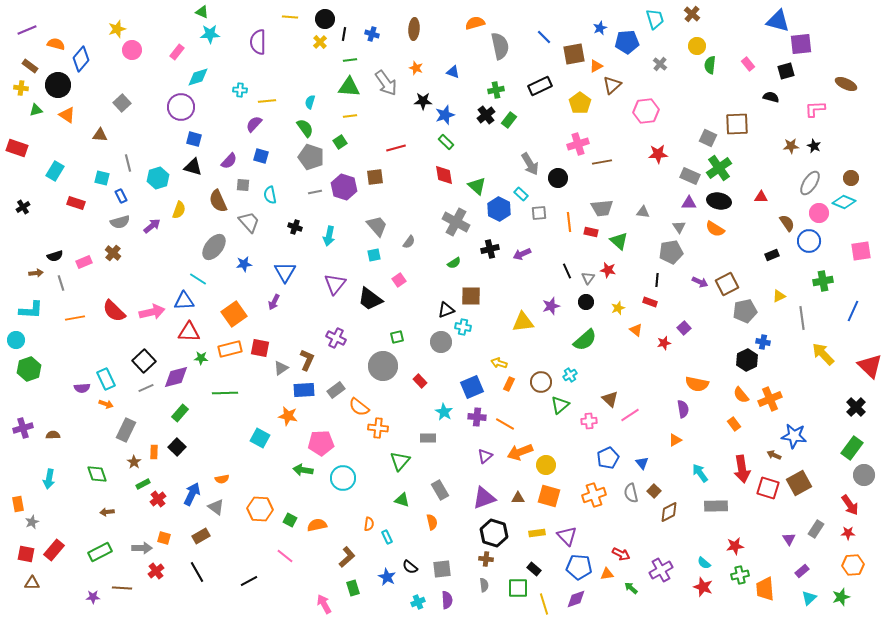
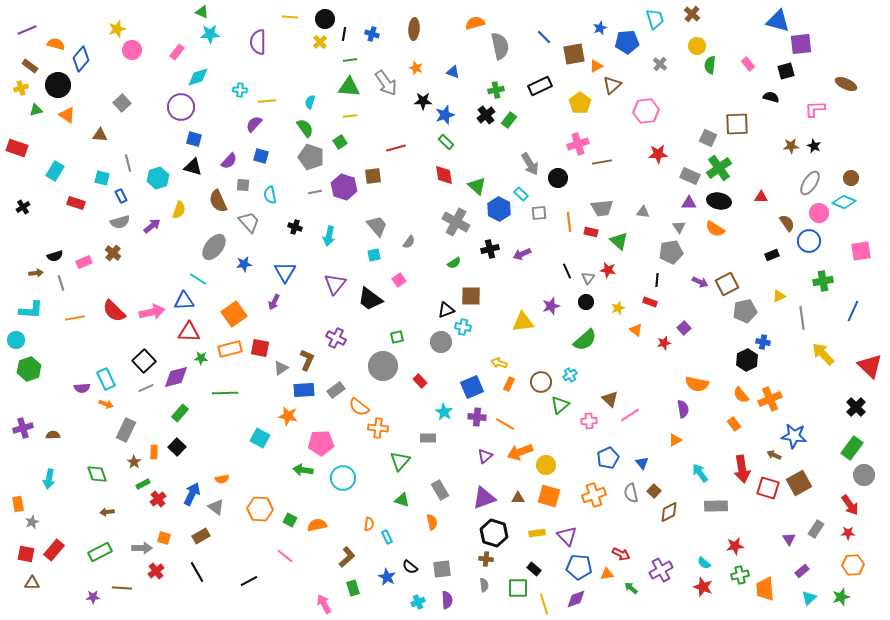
yellow cross at (21, 88): rotated 24 degrees counterclockwise
brown square at (375, 177): moved 2 px left, 1 px up
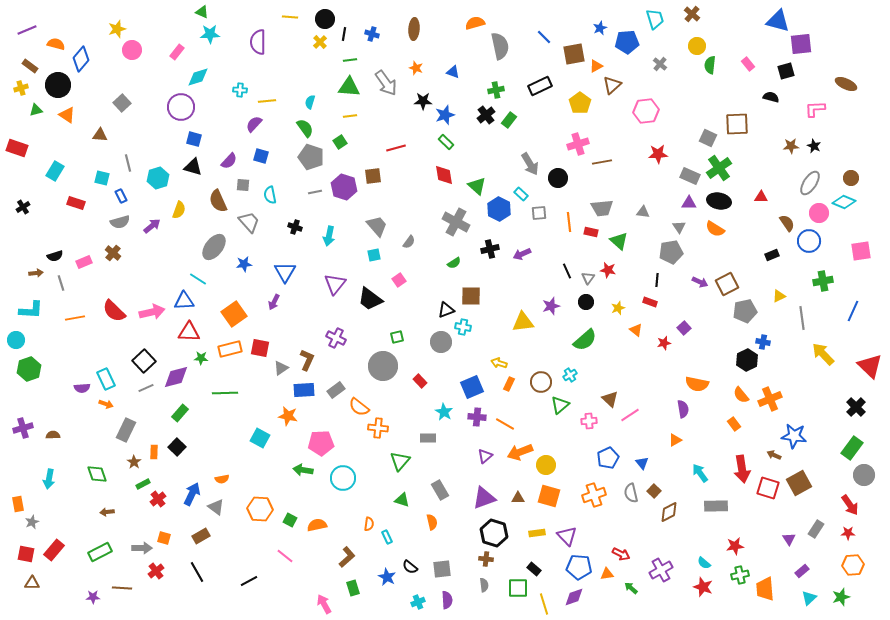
purple diamond at (576, 599): moved 2 px left, 2 px up
